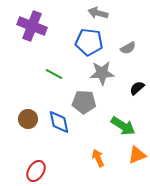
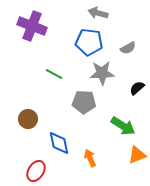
blue diamond: moved 21 px down
orange arrow: moved 8 px left
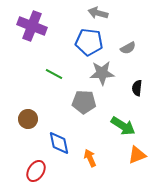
black semicircle: rotated 42 degrees counterclockwise
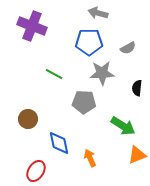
blue pentagon: rotated 8 degrees counterclockwise
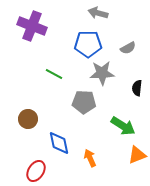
blue pentagon: moved 1 px left, 2 px down
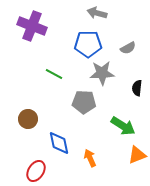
gray arrow: moved 1 px left
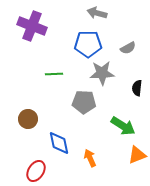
green line: rotated 30 degrees counterclockwise
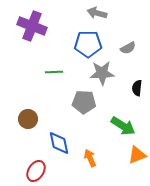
green line: moved 2 px up
